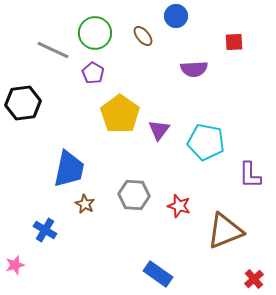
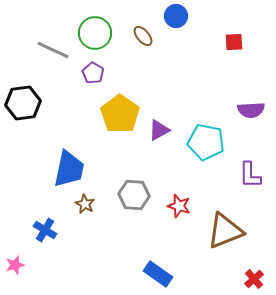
purple semicircle: moved 57 px right, 41 px down
purple triangle: rotated 25 degrees clockwise
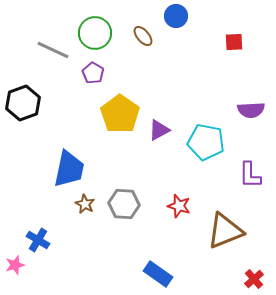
black hexagon: rotated 12 degrees counterclockwise
gray hexagon: moved 10 px left, 9 px down
blue cross: moved 7 px left, 10 px down
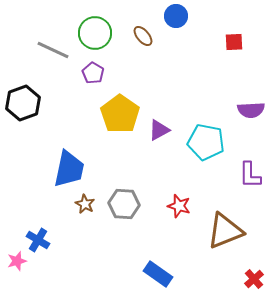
pink star: moved 2 px right, 4 px up
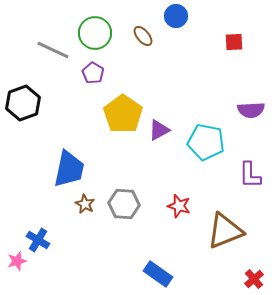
yellow pentagon: moved 3 px right
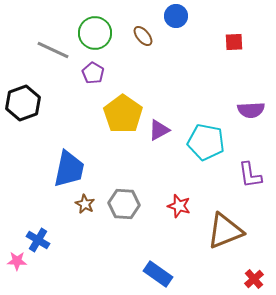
purple L-shape: rotated 8 degrees counterclockwise
pink star: rotated 18 degrees clockwise
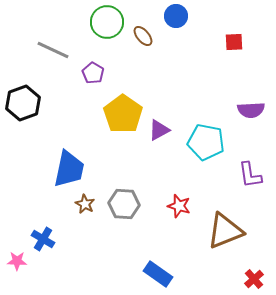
green circle: moved 12 px right, 11 px up
blue cross: moved 5 px right, 1 px up
